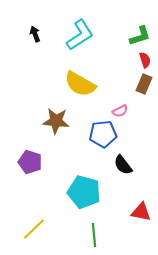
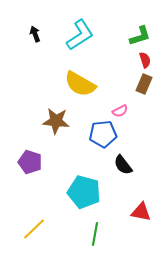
green line: moved 1 px right, 1 px up; rotated 15 degrees clockwise
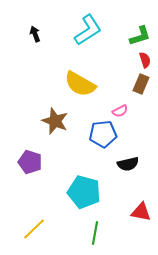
cyan L-shape: moved 8 px right, 5 px up
brown rectangle: moved 3 px left
brown star: moved 1 px left; rotated 16 degrees clockwise
black semicircle: moved 5 px right, 1 px up; rotated 65 degrees counterclockwise
green line: moved 1 px up
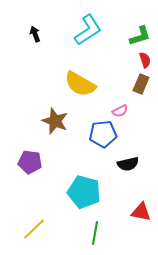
purple pentagon: rotated 10 degrees counterclockwise
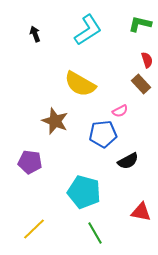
green L-shape: moved 12 px up; rotated 150 degrees counterclockwise
red semicircle: moved 2 px right
brown rectangle: rotated 66 degrees counterclockwise
black semicircle: moved 3 px up; rotated 15 degrees counterclockwise
green line: rotated 40 degrees counterclockwise
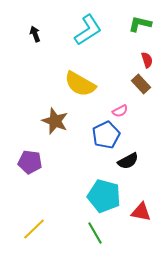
blue pentagon: moved 3 px right, 1 px down; rotated 20 degrees counterclockwise
cyan pentagon: moved 20 px right, 4 px down
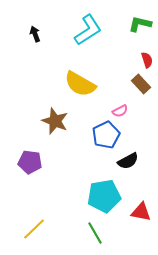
cyan pentagon: rotated 24 degrees counterclockwise
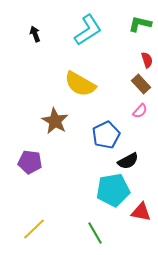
pink semicircle: moved 20 px right; rotated 21 degrees counterclockwise
brown star: rotated 8 degrees clockwise
cyan pentagon: moved 9 px right, 6 px up
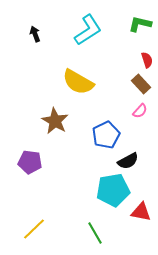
yellow semicircle: moved 2 px left, 2 px up
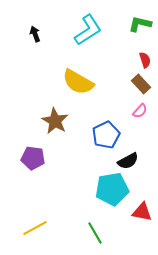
red semicircle: moved 2 px left
purple pentagon: moved 3 px right, 4 px up
cyan pentagon: moved 1 px left, 1 px up
red triangle: moved 1 px right
yellow line: moved 1 px right, 1 px up; rotated 15 degrees clockwise
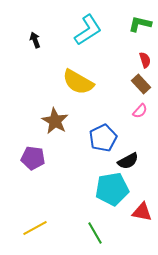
black arrow: moved 6 px down
blue pentagon: moved 3 px left, 3 px down
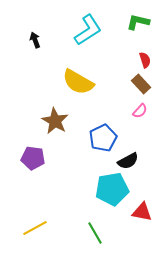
green L-shape: moved 2 px left, 2 px up
